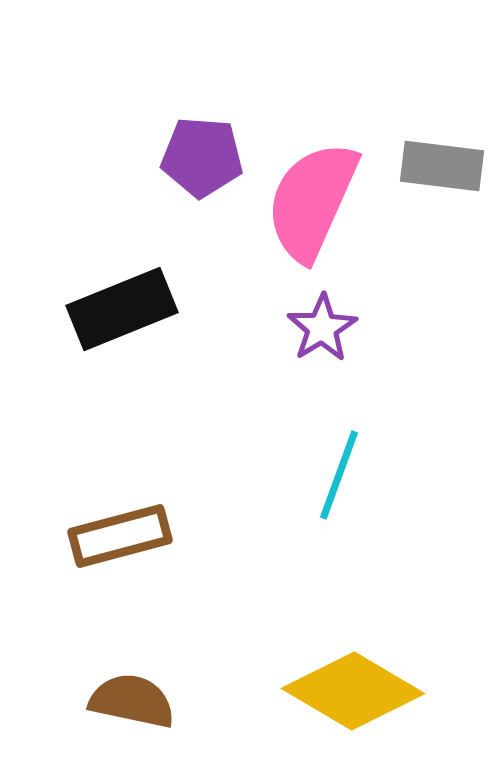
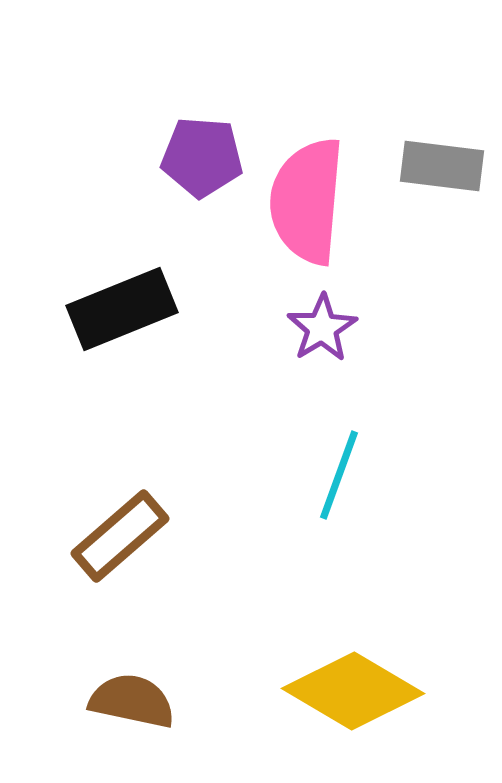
pink semicircle: moved 5 px left; rotated 19 degrees counterclockwise
brown rectangle: rotated 26 degrees counterclockwise
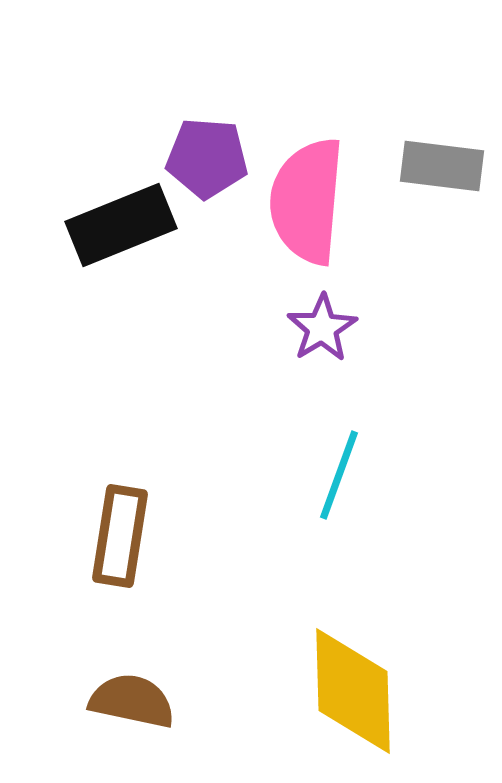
purple pentagon: moved 5 px right, 1 px down
black rectangle: moved 1 px left, 84 px up
brown rectangle: rotated 40 degrees counterclockwise
yellow diamond: rotated 58 degrees clockwise
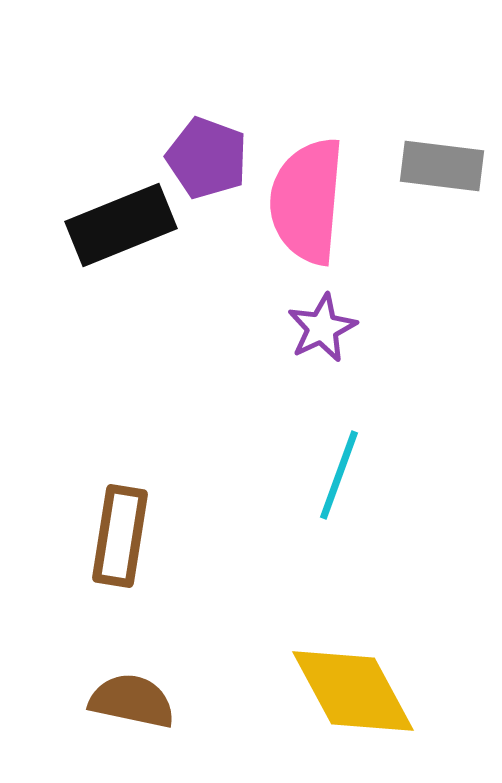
purple pentagon: rotated 16 degrees clockwise
purple star: rotated 6 degrees clockwise
yellow diamond: rotated 27 degrees counterclockwise
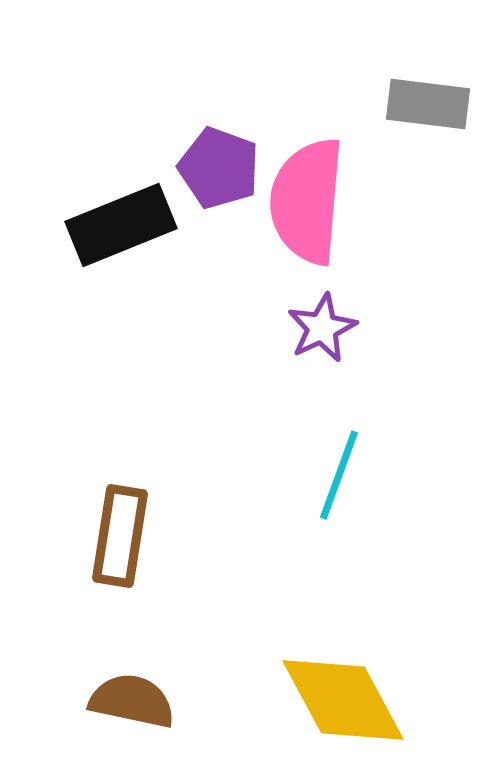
purple pentagon: moved 12 px right, 10 px down
gray rectangle: moved 14 px left, 62 px up
yellow diamond: moved 10 px left, 9 px down
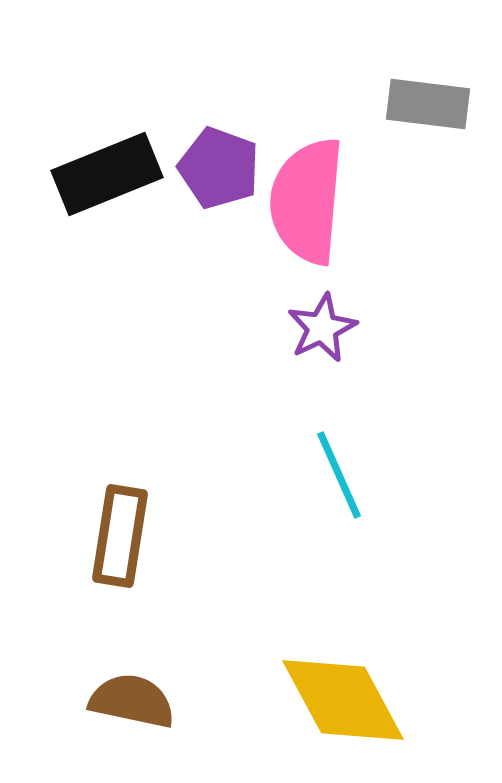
black rectangle: moved 14 px left, 51 px up
cyan line: rotated 44 degrees counterclockwise
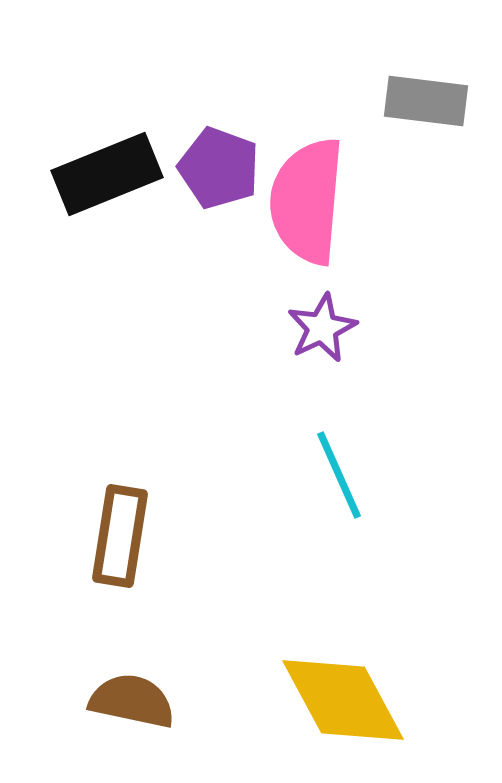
gray rectangle: moved 2 px left, 3 px up
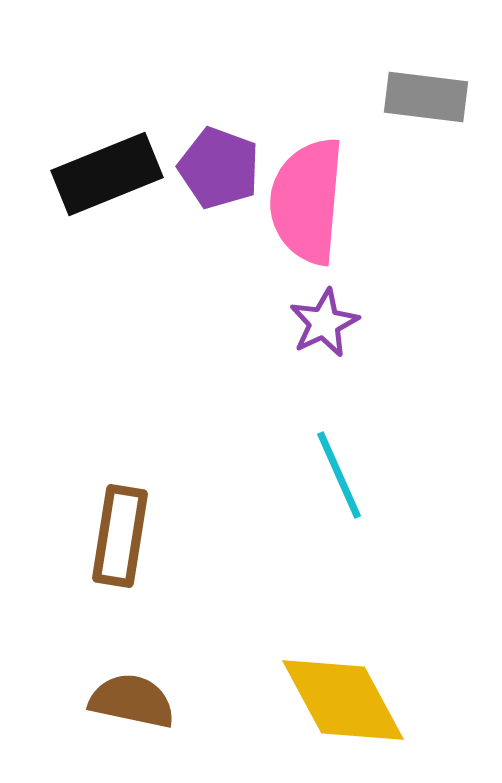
gray rectangle: moved 4 px up
purple star: moved 2 px right, 5 px up
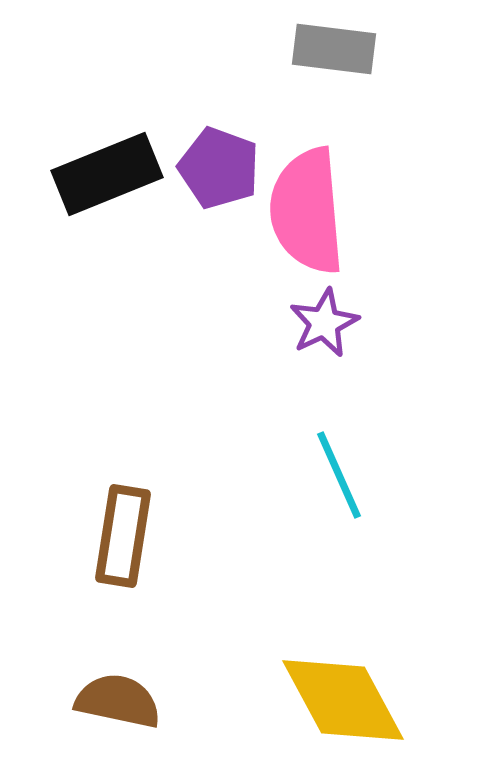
gray rectangle: moved 92 px left, 48 px up
pink semicircle: moved 10 px down; rotated 10 degrees counterclockwise
brown rectangle: moved 3 px right
brown semicircle: moved 14 px left
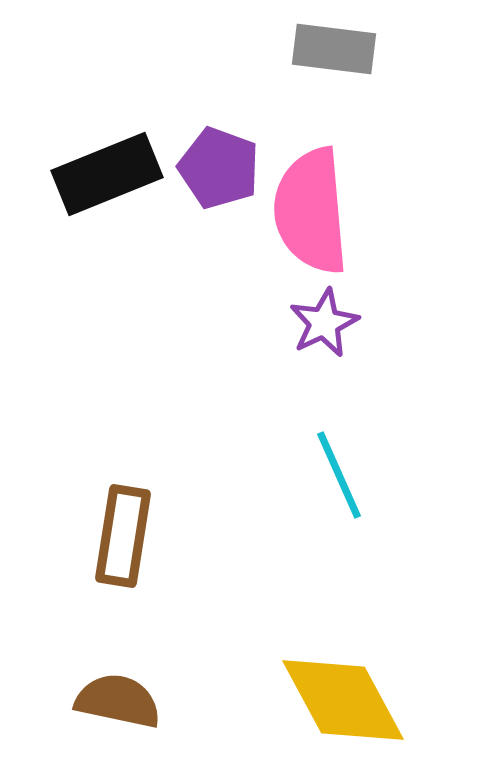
pink semicircle: moved 4 px right
